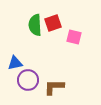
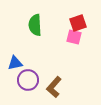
red square: moved 25 px right
brown L-shape: rotated 50 degrees counterclockwise
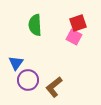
pink square: rotated 14 degrees clockwise
blue triangle: moved 1 px right; rotated 42 degrees counterclockwise
brown L-shape: rotated 10 degrees clockwise
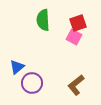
green semicircle: moved 8 px right, 5 px up
blue triangle: moved 1 px right, 4 px down; rotated 14 degrees clockwise
purple circle: moved 4 px right, 3 px down
brown L-shape: moved 22 px right, 2 px up
